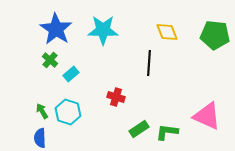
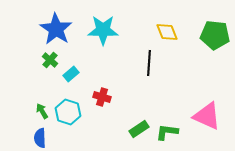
red cross: moved 14 px left
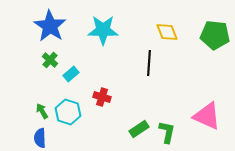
blue star: moved 6 px left, 3 px up
green L-shape: rotated 95 degrees clockwise
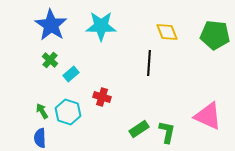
blue star: moved 1 px right, 1 px up
cyan star: moved 2 px left, 4 px up
pink triangle: moved 1 px right
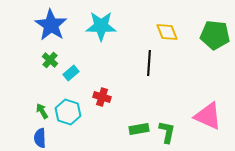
cyan rectangle: moved 1 px up
green rectangle: rotated 24 degrees clockwise
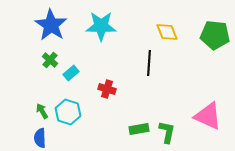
red cross: moved 5 px right, 8 px up
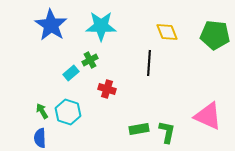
green cross: moved 40 px right; rotated 21 degrees clockwise
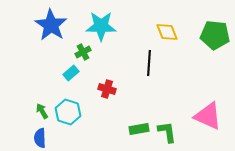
green cross: moved 7 px left, 8 px up
green L-shape: rotated 20 degrees counterclockwise
